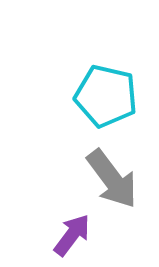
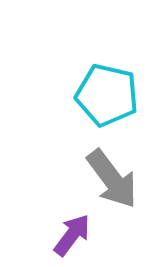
cyan pentagon: moved 1 px right, 1 px up
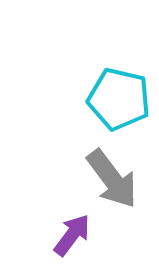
cyan pentagon: moved 12 px right, 4 px down
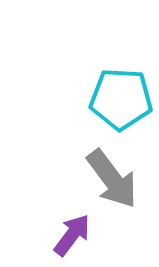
cyan pentagon: moved 2 px right; rotated 10 degrees counterclockwise
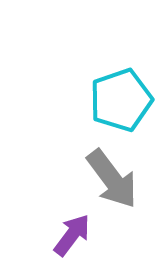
cyan pentagon: moved 1 px down; rotated 22 degrees counterclockwise
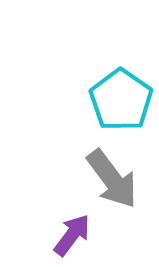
cyan pentagon: rotated 18 degrees counterclockwise
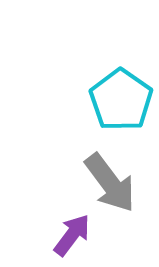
gray arrow: moved 2 px left, 4 px down
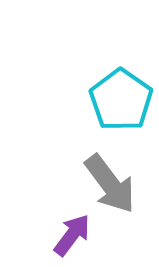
gray arrow: moved 1 px down
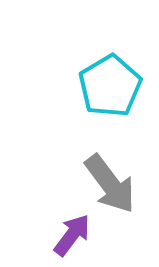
cyan pentagon: moved 11 px left, 14 px up; rotated 6 degrees clockwise
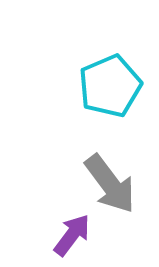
cyan pentagon: rotated 8 degrees clockwise
